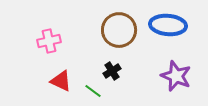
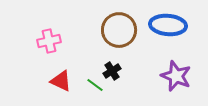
green line: moved 2 px right, 6 px up
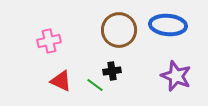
black cross: rotated 24 degrees clockwise
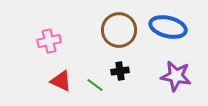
blue ellipse: moved 2 px down; rotated 9 degrees clockwise
black cross: moved 8 px right
purple star: rotated 12 degrees counterclockwise
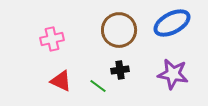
blue ellipse: moved 4 px right, 4 px up; rotated 42 degrees counterclockwise
pink cross: moved 3 px right, 2 px up
black cross: moved 1 px up
purple star: moved 3 px left, 2 px up
green line: moved 3 px right, 1 px down
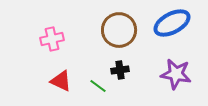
purple star: moved 3 px right
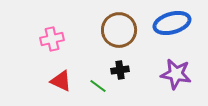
blue ellipse: rotated 12 degrees clockwise
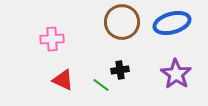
brown circle: moved 3 px right, 8 px up
pink cross: rotated 10 degrees clockwise
purple star: rotated 24 degrees clockwise
red triangle: moved 2 px right, 1 px up
green line: moved 3 px right, 1 px up
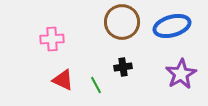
blue ellipse: moved 3 px down
black cross: moved 3 px right, 3 px up
purple star: moved 5 px right; rotated 8 degrees clockwise
green line: moved 5 px left; rotated 24 degrees clockwise
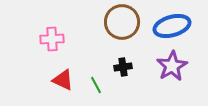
purple star: moved 9 px left, 8 px up
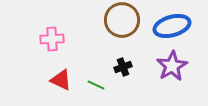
brown circle: moved 2 px up
black cross: rotated 12 degrees counterclockwise
red triangle: moved 2 px left
green line: rotated 36 degrees counterclockwise
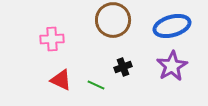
brown circle: moved 9 px left
